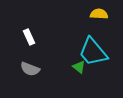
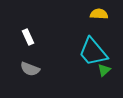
white rectangle: moved 1 px left
green triangle: moved 25 px right, 3 px down; rotated 40 degrees clockwise
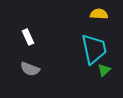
cyan trapezoid: moved 1 px right, 3 px up; rotated 152 degrees counterclockwise
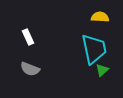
yellow semicircle: moved 1 px right, 3 px down
green triangle: moved 2 px left
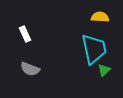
white rectangle: moved 3 px left, 3 px up
green triangle: moved 2 px right
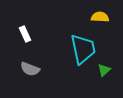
cyan trapezoid: moved 11 px left
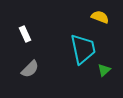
yellow semicircle: rotated 18 degrees clockwise
gray semicircle: rotated 66 degrees counterclockwise
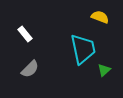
white rectangle: rotated 14 degrees counterclockwise
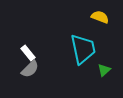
white rectangle: moved 3 px right, 19 px down
